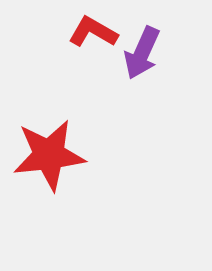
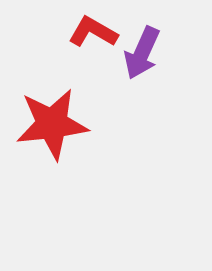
red star: moved 3 px right, 31 px up
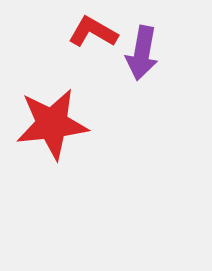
purple arrow: rotated 14 degrees counterclockwise
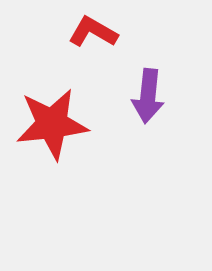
purple arrow: moved 6 px right, 43 px down; rotated 4 degrees counterclockwise
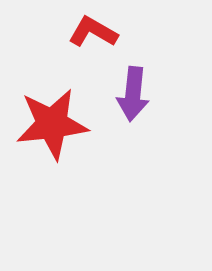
purple arrow: moved 15 px left, 2 px up
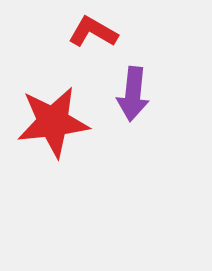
red star: moved 1 px right, 2 px up
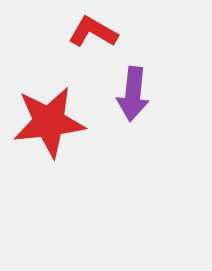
red star: moved 4 px left
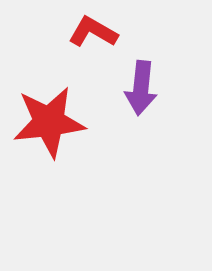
purple arrow: moved 8 px right, 6 px up
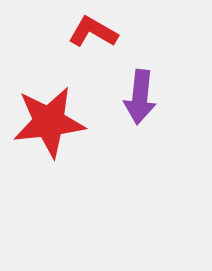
purple arrow: moved 1 px left, 9 px down
